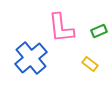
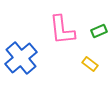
pink L-shape: moved 1 px right, 2 px down
blue cross: moved 10 px left
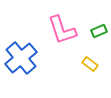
pink L-shape: rotated 12 degrees counterclockwise
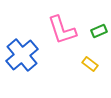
blue cross: moved 1 px right, 3 px up
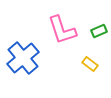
blue cross: moved 1 px right, 3 px down
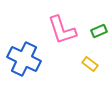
blue cross: moved 1 px right, 1 px down; rotated 24 degrees counterclockwise
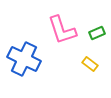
green rectangle: moved 2 px left, 2 px down
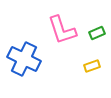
yellow rectangle: moved 2 px right, 2 px down; rotated 56 degrees counterclockwise
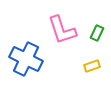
green rectangle: rotated 42 degrees counterclockwise
blue cross: moved 2 px right
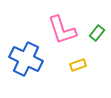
green rectangle: rotated 14 degrees clockwise
yellow rectangle: moved 14 px left, 1 px up
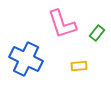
pink L-shape: moved 6 px up
yellow rectangle: moved 1 px right, 1 px down; rotated 14 degrees clockwise
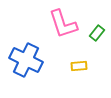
pink L-shape: moved 1 px right
blue cross: moved 1 px down
